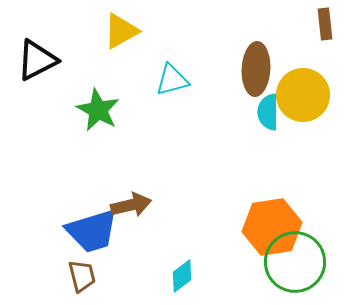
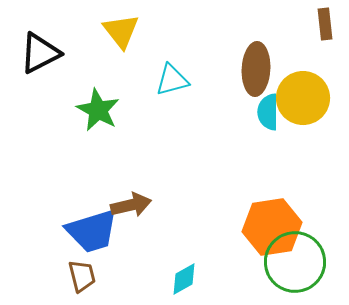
yellow triangle: rotated 39 degrees counterclockwise
black triangle: moved 3 px right, 7 px up
yellow circle: moved 3 px down
cyan diamond: moved 2 px right, 3 px down; rotated 8 degrees clockwise
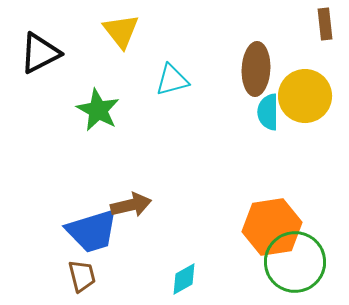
yellow circle: moved 2 px right, 2 px up
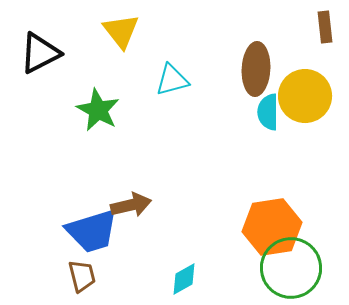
brown rectangle: moved 3 px down
green circle: moved 4 px left, 6 px down
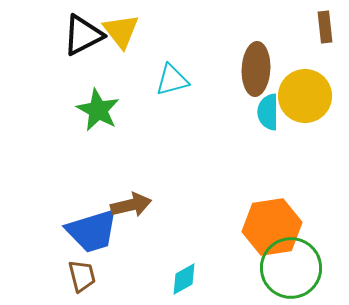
black triangle: moved 43 px right, 18 px up
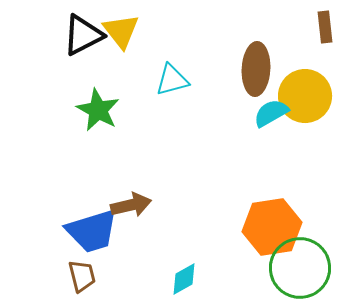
cyan semicircle: moved 3 px right, 1 px down; rotated 60 degrees clockwise
green circle: moved 9 px right
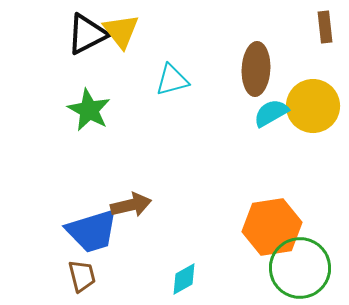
black triangle: moved 4 px right, 1 px up
yellow circle: moved 8 px right, 10 px down
green star: moved 9 px left
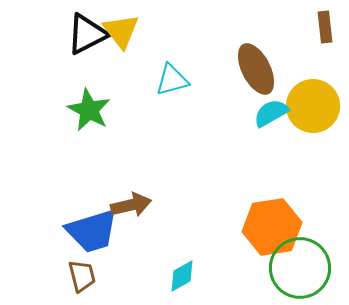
brown ellipse: rotated 30 degrees counterclockwise
cyan diamond: moved 2 px left, 3 px up
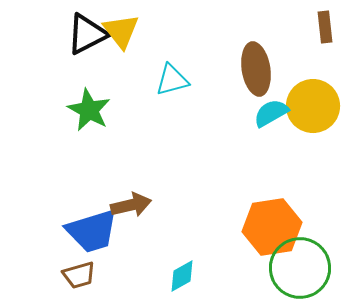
brown ellipse: rotated 18 degrees clockwise
brown trapezoid: moved 3 px left, 1 px up; rotated 88 degrees clockwise
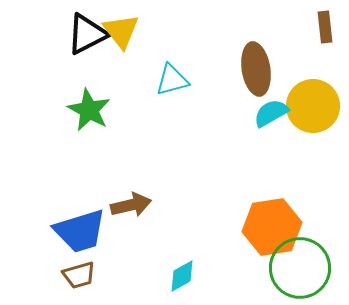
blue trapezoid: moved 12 px left
